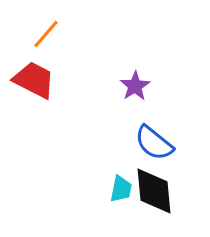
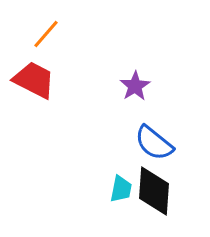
black diamond: rotated 9 degrees clockwise
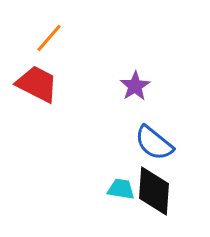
orange line: moved 3 px right, 4 px down
red trapezoid: moved 3 px right, 4 px down
cyan trapezoid: rotated 92 degrees counterclockwise
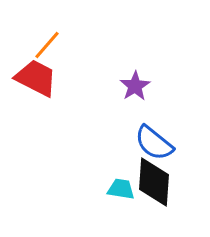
orange line: moved 2 px left, 7 px down
red trapezoid: moved 1 px left, 6 px up
black diamond: moved 9 px up
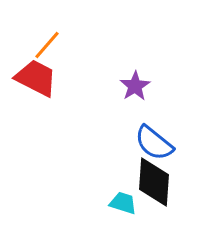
cyan trapezoid: moved 2 px right, 14 px down; rotated 8 degrees clockwise
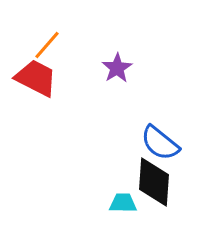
purple star: moved 18 px left, 18 px up
blue semicircle: moved 6 px right
cyan trapezoid: rotated 16 degrees counterclockwise
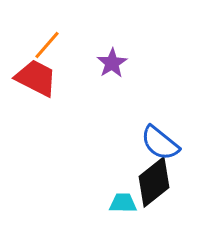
purple star: moved 5 px left, 5 px up
black diamond: rotated 48 degrees clockwise
